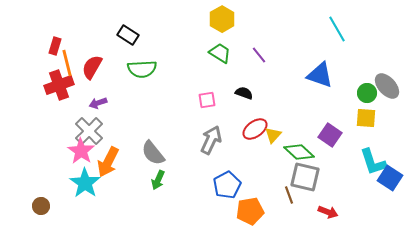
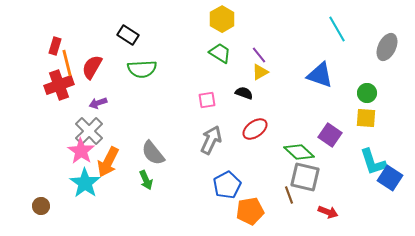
gray ellipse: moved 39 px up; rotated 68 degrees clockwise
yellow triangle: moved 13 px left, 63 px up; rotated 18 degrees clockwise
green arrow: moved 12 px left; rotated 48 degrees counterclockwise
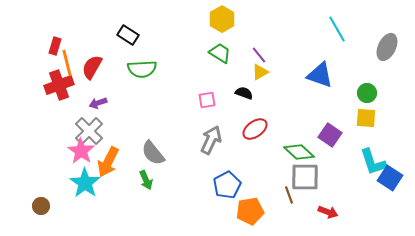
gray square: rotated 12 degrees counterclockwise
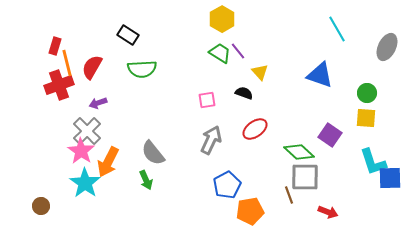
purple line: moved 21 px left, 4 px up
yellow triangle: rotated 42 degrees counterclockwise
gray cross: moved 2 px left
blue square: rotated 35 degrees counterclockwise
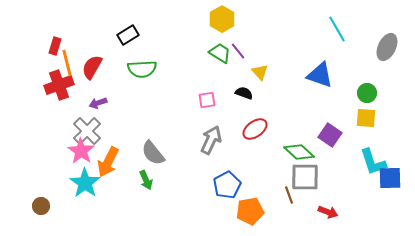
black rectangle: rotated 65 degrees counterclockwise
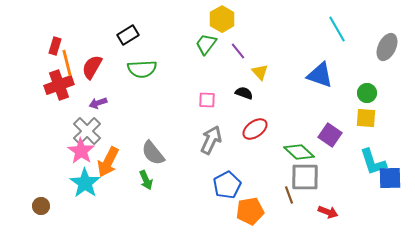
green trapezoid: moved 14 px left, 9 px up; rotated 85 degrees counterclockwise
pink square: rotated 12 degrees clockwise
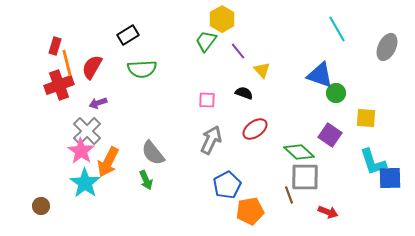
green trapezoid: moved 3 px up
yellow triangle: moved 2 px right, 2 px up
green circle: moved 31 px left
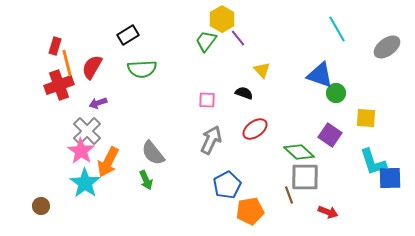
gray ellipse: rotated 28 degrees clockwise
purple line: moved 13 px up
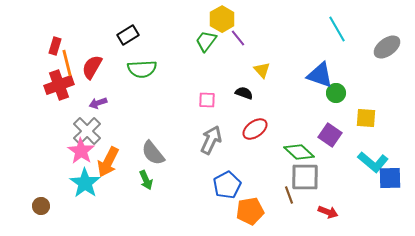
cyan L-shape: rotated 32 degrees counterclockwise
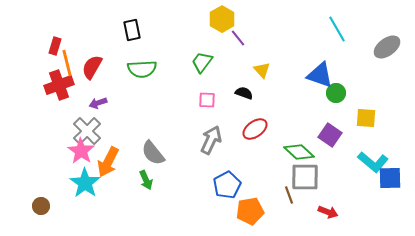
black rectangle: moved 4 px right, 5 px up; rotated 70 degrees counterclockwise
green trapezoid: moved 4 px left, 21 px down
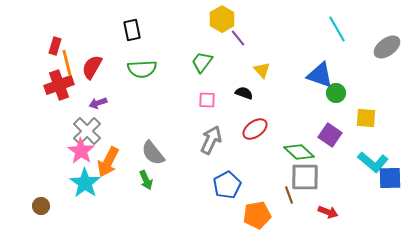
orange pentagon: moved 7 px right, 4 px down
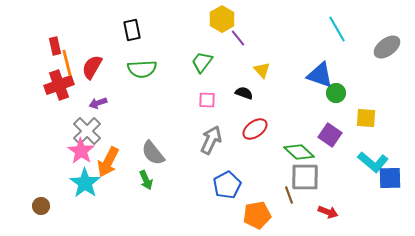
red rectangle: rotated 30 degrees counterclockwise
